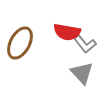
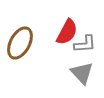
red semicircle: rotated 72 degrees counterclockwise
gray L-shape: rotated 55 degrees counterclockwise
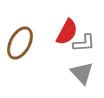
gray L-shape: moved 1 px left, 1 px up
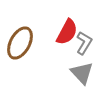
gray L-shape: rotated 55 degrees counterclockwise
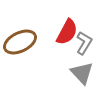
brown ellipse: moved 1 px up; rotated 36 degrees clockwise
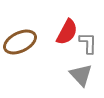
gray L-shape: moved 4 px right; rotated 30 degrees counterclockwise
gray triangle: moved 1 px left, 2 px down
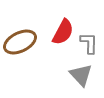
red semicircle: moved 4 px left
gray L-shape: moved 1 px right
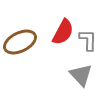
gray L-shape: moved 1 px left, 3 px up
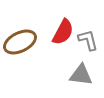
gray L-shape: rotated 15 degrees counterclockwise
gray triangle: rotated 40 degrees counterclockwise
